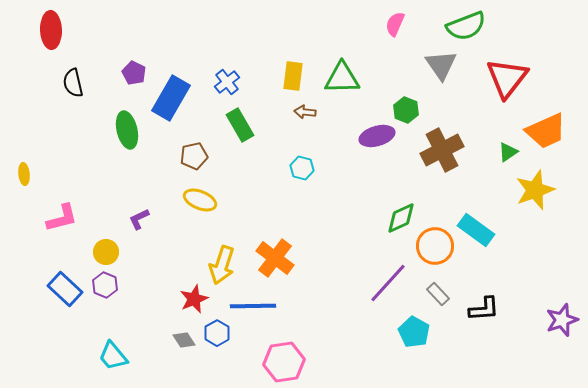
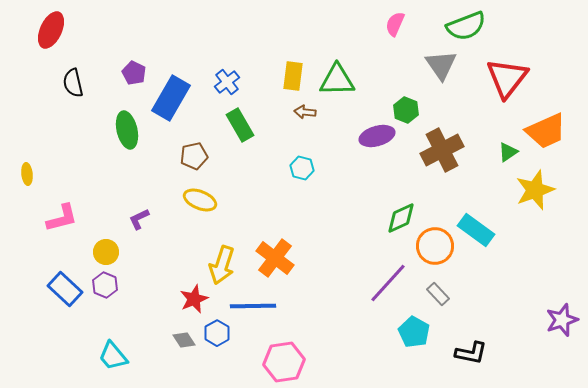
red ellipse at (51, 30): rotated 27 degrees clockwise
green triangle at (342, 78): moved 5 px left, 2 px down
yellow ellipse at (24, 174): moved 3 px right
black L-shape at (484, 309): moved 13 px left, 44 px down; rotated 16 degrees clockwise
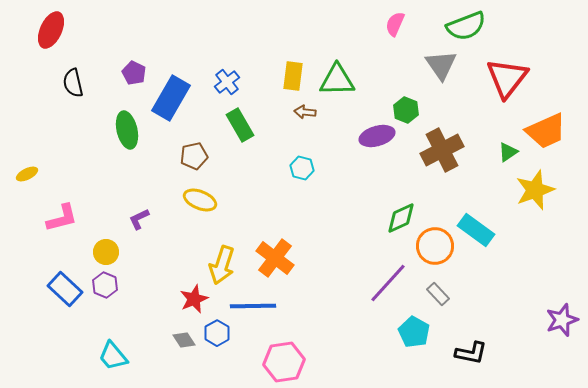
yellow ellipse at (27, 174): rotated 70 degrees clockwise
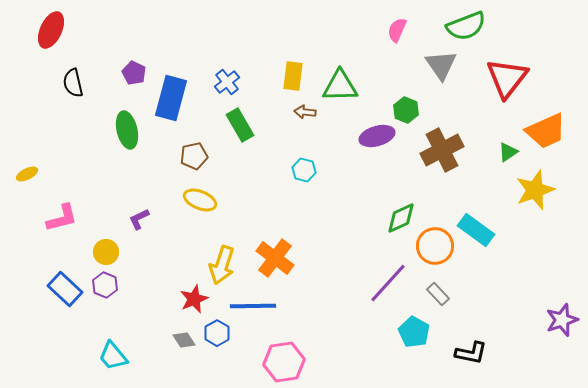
pink semicircle at (395, 24): moved 2 px right, 6 px down
green triangle at (337, 80): moved 3 px right, 6 px down
blue rectangle at (171, 98): rotated 15 degrees counterclockwise
cyan hexagon at (302, 168): moved 2 px right, 2 px down
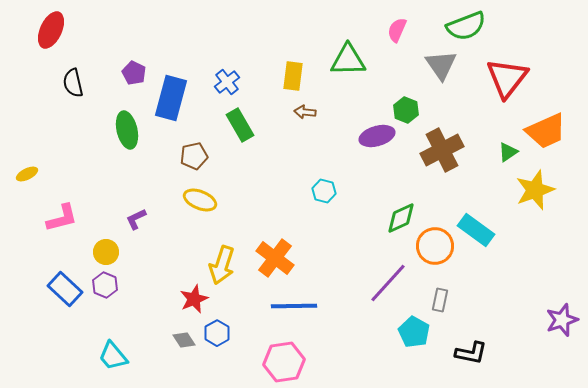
green triangle at (340, 86): moved 8 px right, 26 px up
cyan hexagon at (304, 170): moved 20 px right, 21 px down
purple L-shape at (139, 219): moved 3 px left
gray rectangle at (438, 294): moved 2 px right, 6 px down; rotated 55 degrees clockwise
blue line at (253, 306): moved 41 px right
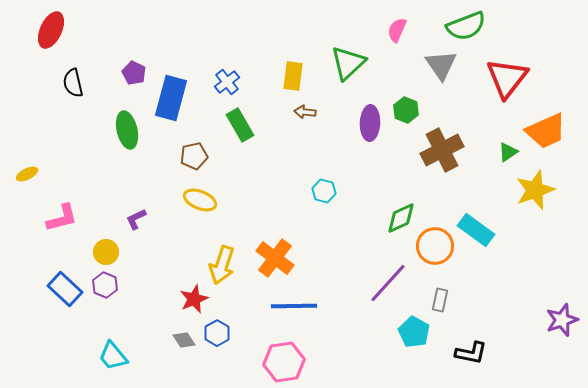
green triangle at (348, 60): moved 3 px down; rotated 42 degrees counterclockwise
purple ellipse at (377, 136): moved 7 px left, 13 px up; rotated 72 degrees counterclockwise
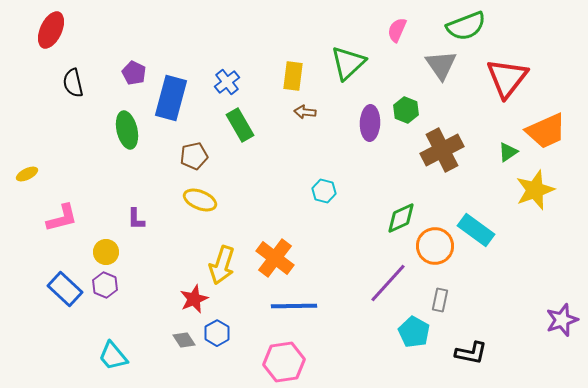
purple L-shape at (136, 219): rotated 65 degrees counterclockwise
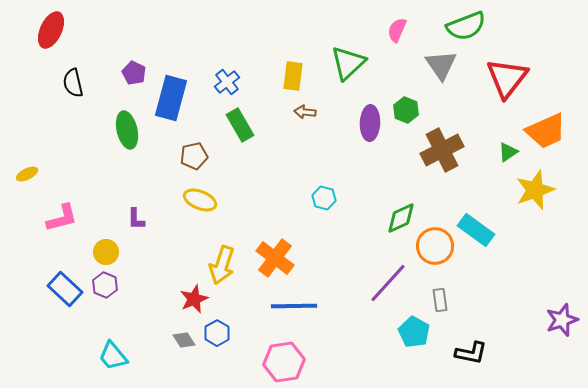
cyan hexagon at (324, 191): moved 7 px down
gray rectangle at (440, 300): rotated 20 degrees counterclockwise
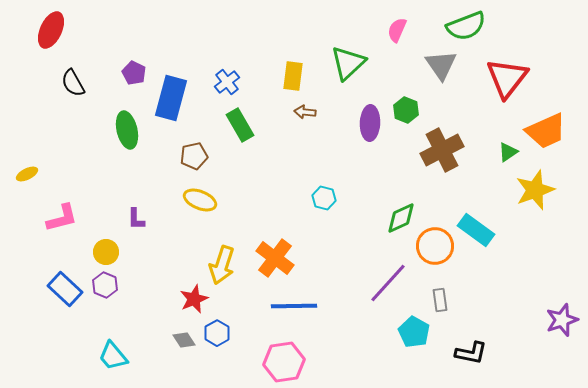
black semicircle at (73, 83): rotated 16 degrees counterclockwise
